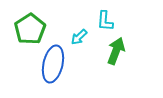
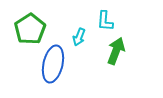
cyan arrow: rotated 24 degrees counterclockwise
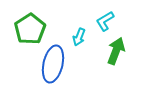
cyan L-shape: rotated 55 degrees clockwise
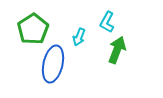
cyan L-shape: moved 2 px right, 1 px down; rotated 30 degrees counterclockwise
green pentagon: moved 3 px right
green arrow: moved 1 px right, 1 px up
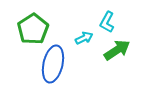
cyan arrow: moved 5 px right, 1 px down; rotated 138 degrees counterclockwise
green arrow: rotated 36 degrees clockwise
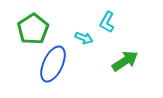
cyan arrow: rotated 48 degrees clockwise
green arrow: moved 8 px right, 11 px down
blue ellipse: rotated 12 degrees clockwise
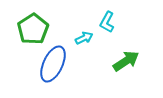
cyan arrow: rotated 48 degrees counterclockwise
green arrow: moved 1 px right
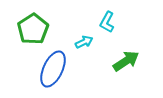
cyan arrow: moved 4 px down
blue ellipse: moved 5 px down
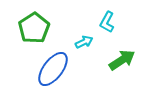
green pentagon: moved 1 px right, 1 px up
green arrow: moved 4 px left, 1 px up
blue ellipse: rotated 12 degrees clockwise
